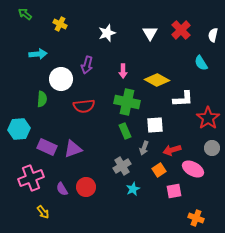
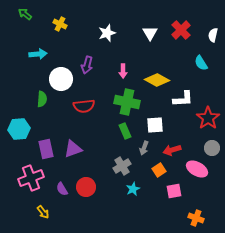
purple rectangle: moved 1 px left, 2 px down; rotated 54 degrees clockwise
pink ellipse: moved 4 px right
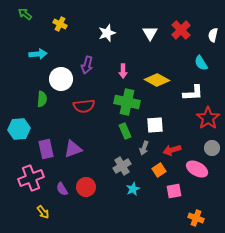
white L-shape: moved 10 px right, 6 px up
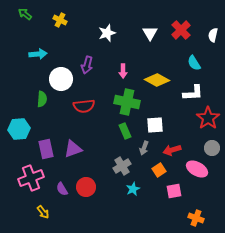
yellow cross: moved 4 px up
cyan semicircle: moved 7 px left
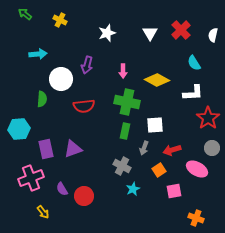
green rectangle: rotated 35 degrees clockwise
gray cross: rotated 30 degrees counterclockwise
red circle: moved 2 px left, 9 px down
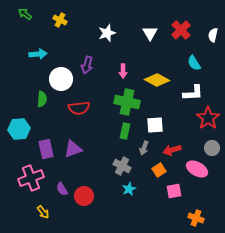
red semicircle: moved 5 px left, 2 px down
cyan star: moved 4 px left
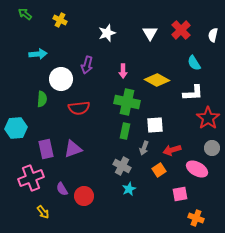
cyan hexagon: moved 3 px left, 1 px up
pink square: moved 6 px right, 3 px down
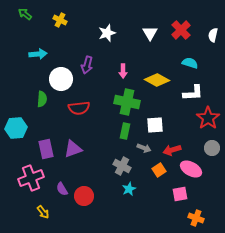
cyan semicircle: moved 4 px left; rotated 140 degrees clockwise
gray arrow: rotated 88 degrees counterclockwise
pink ellipse: moved 6 px left
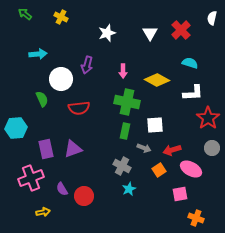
yellow cross: moved 1 px right, 3 px up
white semicircle: moved 1 px left, 17 px up
green semicircle: rotated 28 degrees counterclockwise
yellow arrow: rotated 64 degrees counterclockwise
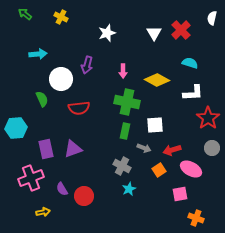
white triangle: moved 4 px right
